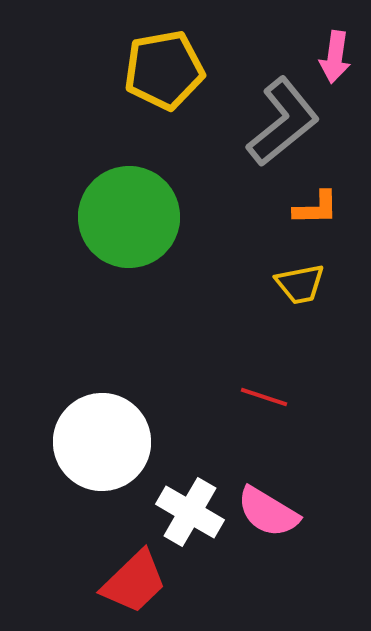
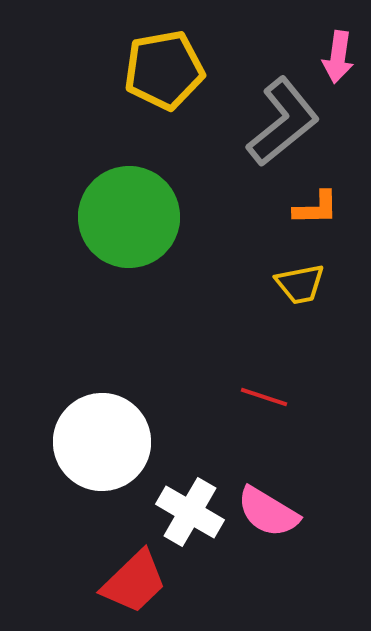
pink arrow: moved 3 px right
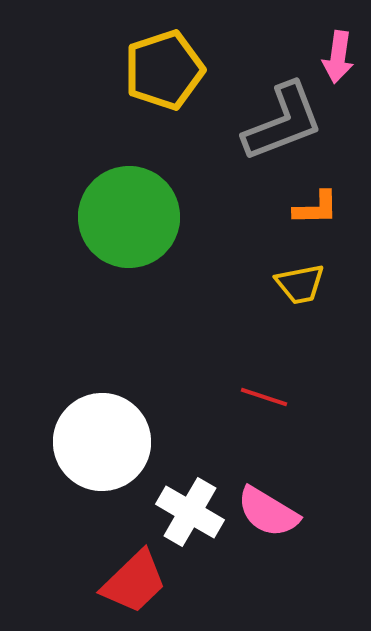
yellow pentagon: rotated 8 degrees counterclockwise
gray L-shape: rotated 18 degrees clockwise
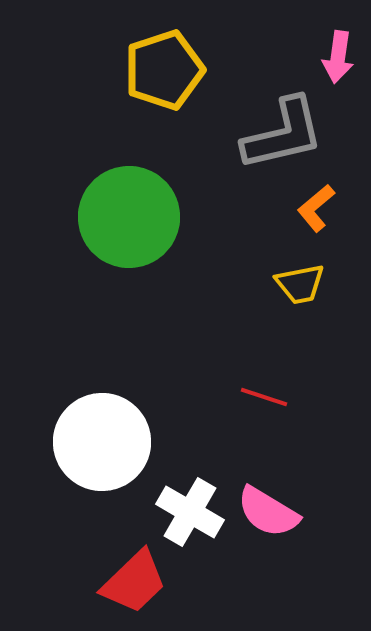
gray L-shape: moved 12 px down; rotated 8 degrees clockwise
orange L-shape: rotated 141 degrees clockwise
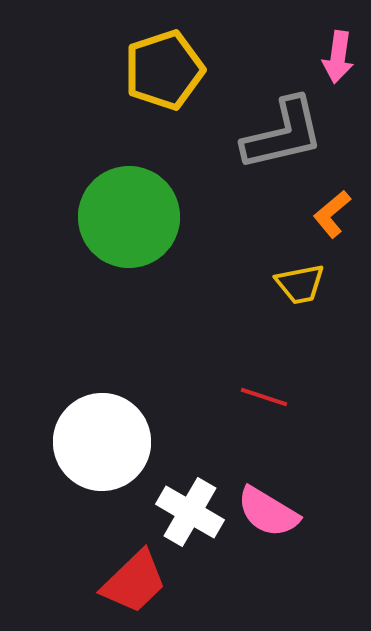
orange L-shape: moved 16 px right, 6 px down
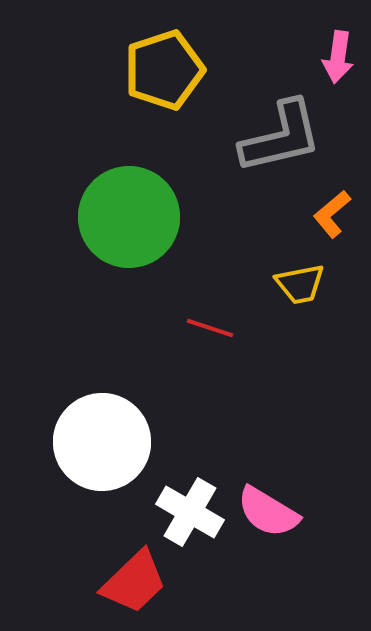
gray L-shape: moved 2 px left, 3 px down
red line: moved 54 px left, 69 px up
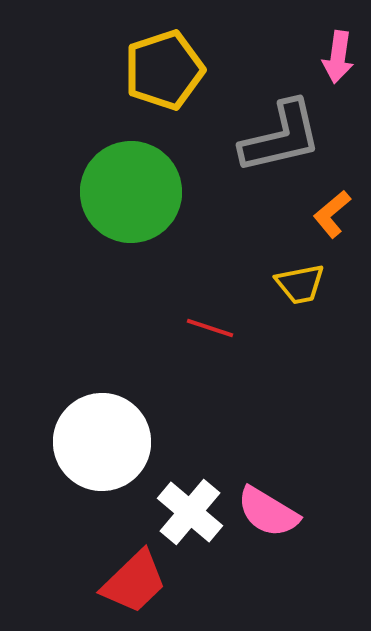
green circle: moved 2 px right, 25 px up
white cross: rotated 10 degrees clockwise
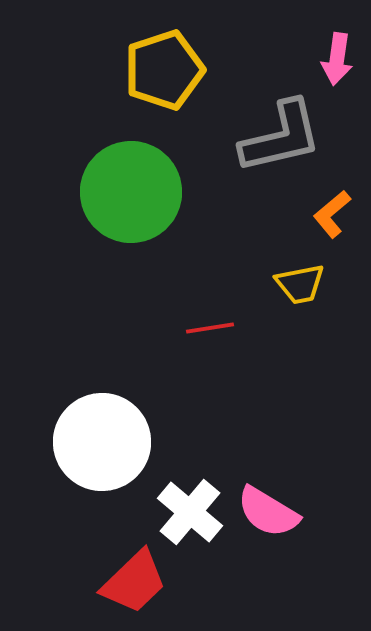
pink arrow: moved 1 px left, 2 px down
red line: rotated 27 degrees counterclockwise
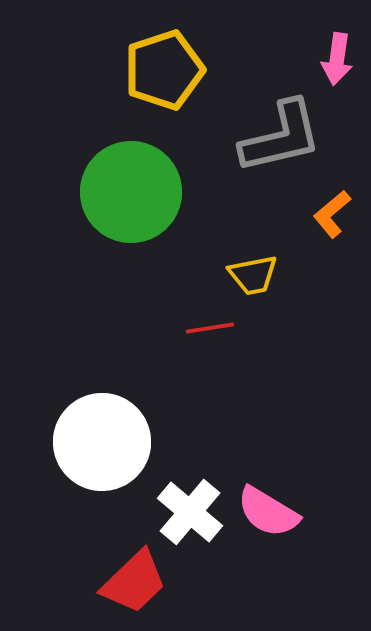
yellow trapezoid: moved 47 px left, 9 px up
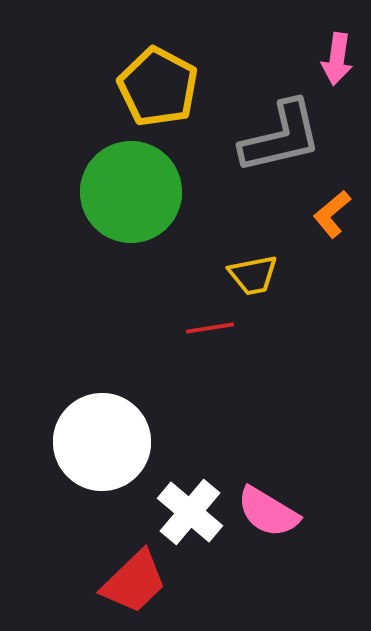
yellow pentagon: moved 6 px left, 17 px down; rotated 26 degrees counterclockwise
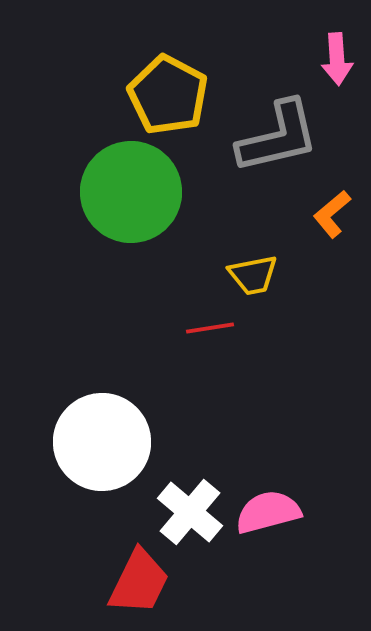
pink arrow: rotated 12 degrees counterclockwise
yellow pentagon: moved 10 px right, 8 px down
gray L-shape: moved 3 px left
pink semicircle: rotated 134 degrees clockwise
red trapezoid: moved 5 px right; rotated 20 degrees counterclockwise
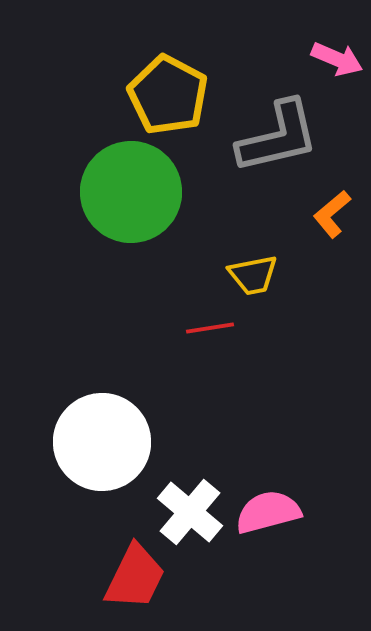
pink arrow: rotated 63 degrees counterclockwise
red trapezoid: moved 4 px left, 5 px up
